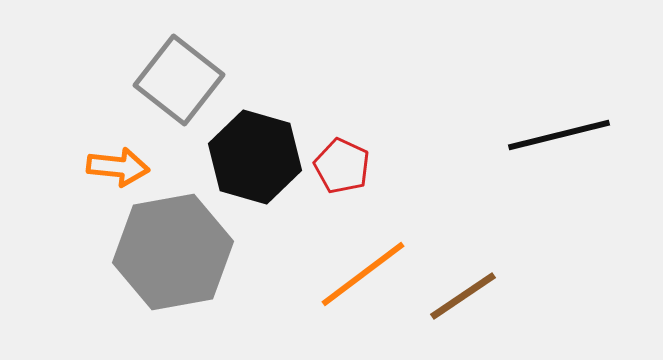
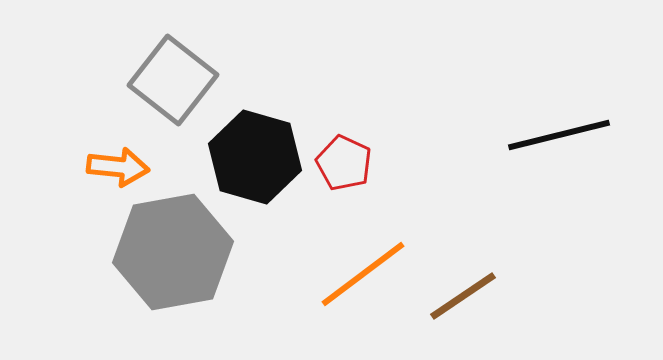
gray square: moved 6 px left
red pentagon: moved 2 px right, 3 px up
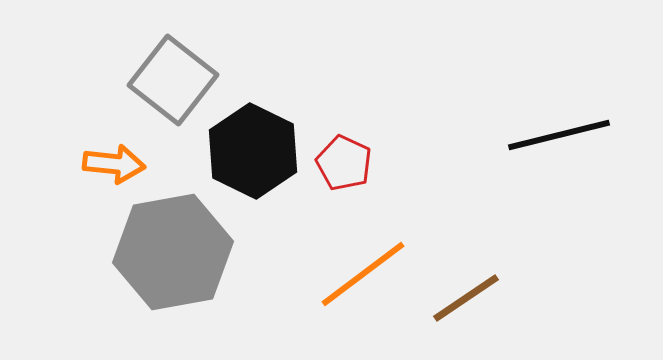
black hexagon: moved 2 px left, 6 px up; rotated 10 degrees clockwise
orange arrow: moved 4 px left, 3 px up
brown line: moved 3 px right, 2 px down
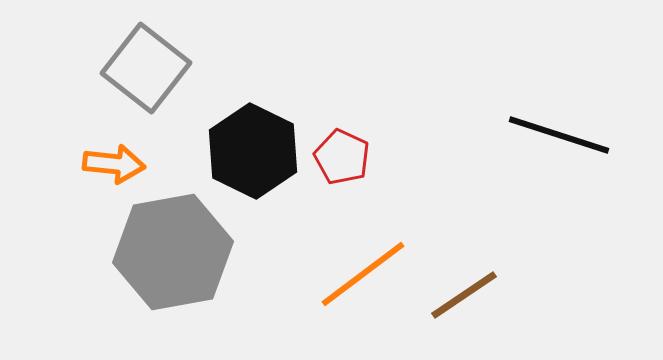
gray square: moved 27 px left, 12 px up
black line: rotated 32 degrees clockwise
red pentagon: moved 2 px left, 6 px up
brown line: moved 2 px left, 3 px up
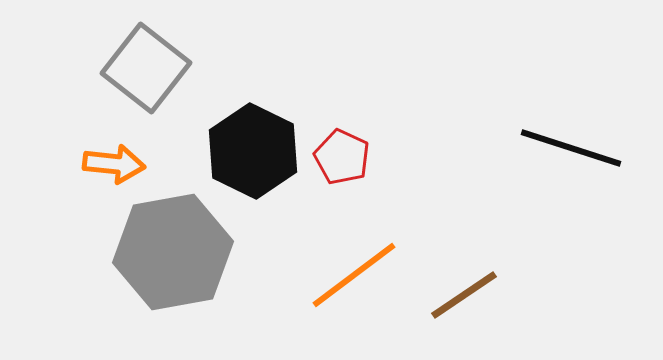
black line: moved 12 px right, 13 px down
orange line: moved 9 px left, 1 px down
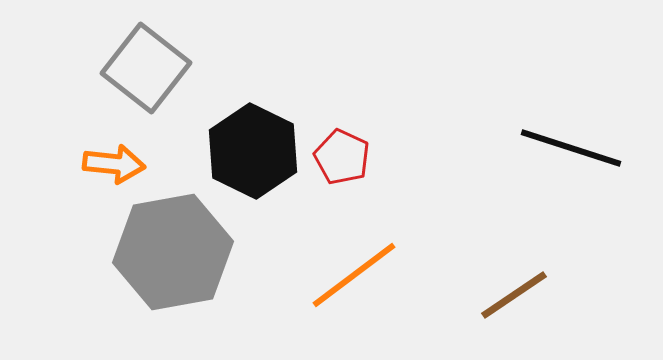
brown line: moved 50 px right
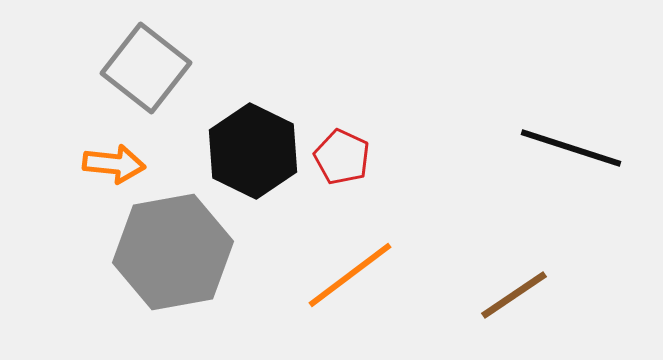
orange line: moved 4 px left
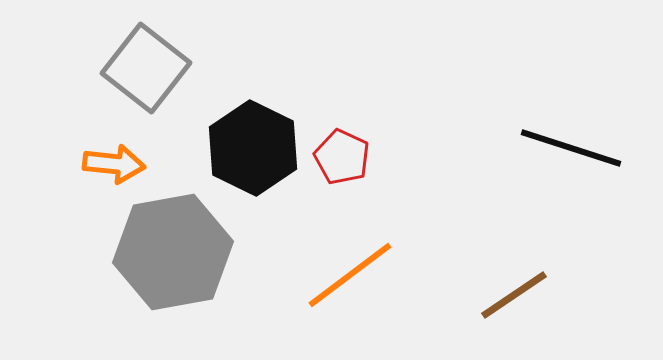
black hexagon: moved 3 px up
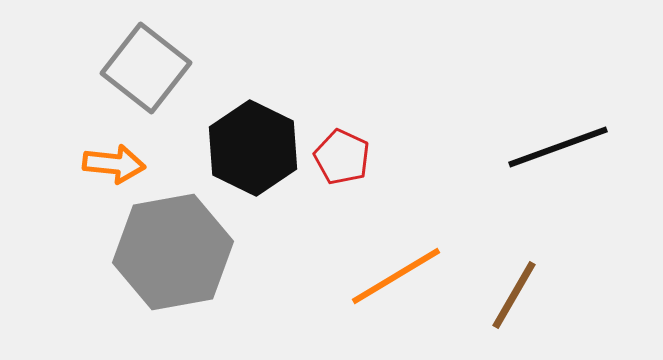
black line: moved 13 px left, 1 px up; rotated 38 degrees counterclockwise
orange line: moved 46 px right, 1 px down; rotated 6 degrees clockwise
brown line: rotated 26 degrees counterclockwise
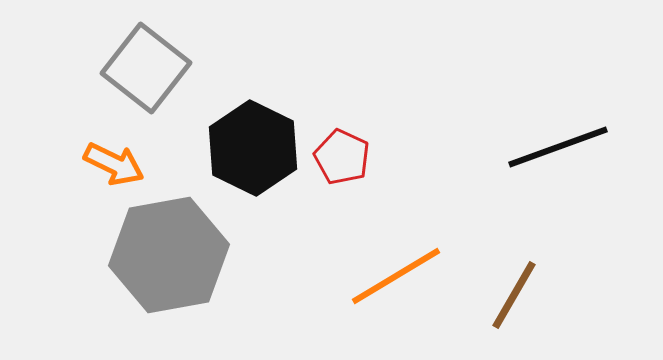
orange arrow: rotated 20 degrees clockwise
gray hexagon: moved 4 px left, 3 px down
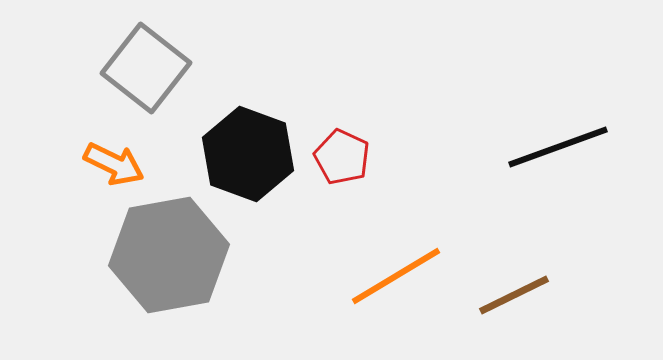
black hexagon: moved 5 px left, 6 px down; rotated 6 degrees counterclockwise
brown line: rotated 34 degrees clockwise
